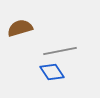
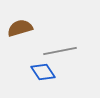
blue diamond: moved 9 px left
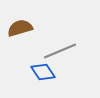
gray line: rotated 12 degrees counterclockwise
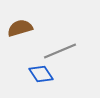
blue diamond: moved 2 px left, 2 px down
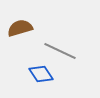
gray line: rotated 48 degrees clockwise
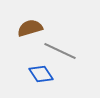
brown semicircle: moved 10 px right
